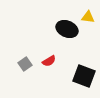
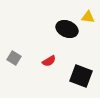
gray square: moved 11 px left, 6 px up; rotated 24 degrees counterclockwise
black square: moved 3 px left
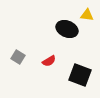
yellow triangle: moved 1 px left, 2 px up
gray square: moved 4 px right, 1 px up
black square: moved 1 px left, 1 px up
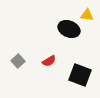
black ellipse: moved 2 px right
gray square: moved 4 px down; rotated 16 degrees clockwise
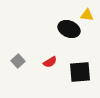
red semicircle: moved 1 px right, 1 px down
black square: moved 3 px up; rotated 25 degrees counterclockwise
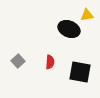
yellow triangle: rotated 16 degrees counterclockwise
red semicircle: rotated 56 degrees counterclockwise
black square: rotated 15 degrees clockwise
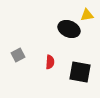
gray square: moved 6 px up; rotated 16 degrees clockwise
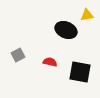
black ellipse: moved 3 px left, 1 px down
red semicircle: rotated 80 degrees counterclockwise
